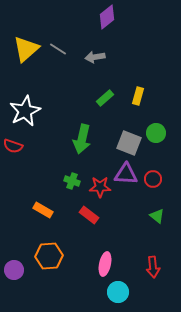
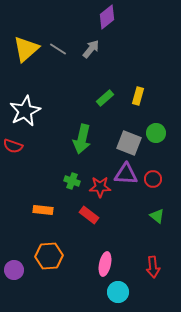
gray arrow: moved 4 px left, 8 px up; rotated 138 degrees clockwise
orange rectangle: rotated 24 degrees counterclockwise
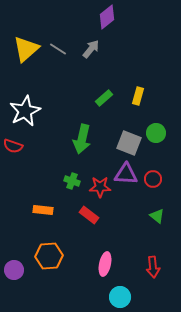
green rectangle: moved 1 px left
cyan circle: moved 2 px right, 5 px down
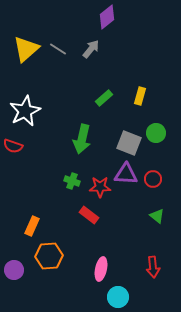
yellow rectangle: moved 2 px right
orange rectangle: moved 11 px left, 16 px down; rotated 72 degrees counterclockwise
pink ellipse: moved 4 px left, 5 px down
cyan circle: moved 2 px left
